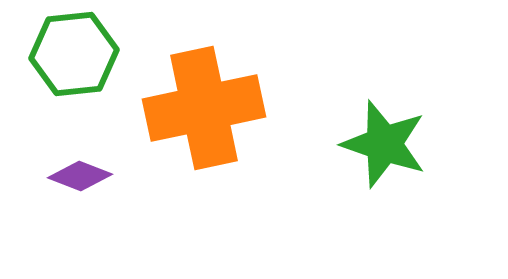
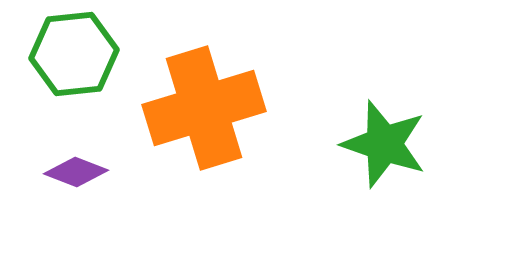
orange cross: rotated 5 degrees counterclockwise
purple diamond: moved 4 px left, 4 px up
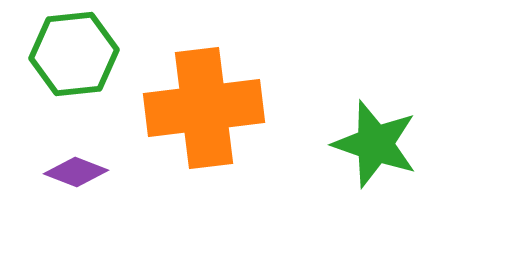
orange cross: rotated 10 degrees clockwise
green star: moved 9 px left
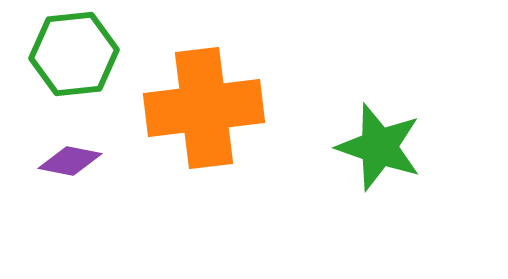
green star: moved 4 px right, 3 px down
purple diamond: moved 6 px left, 11 px up; rotated 10 degrees counterclockwise
